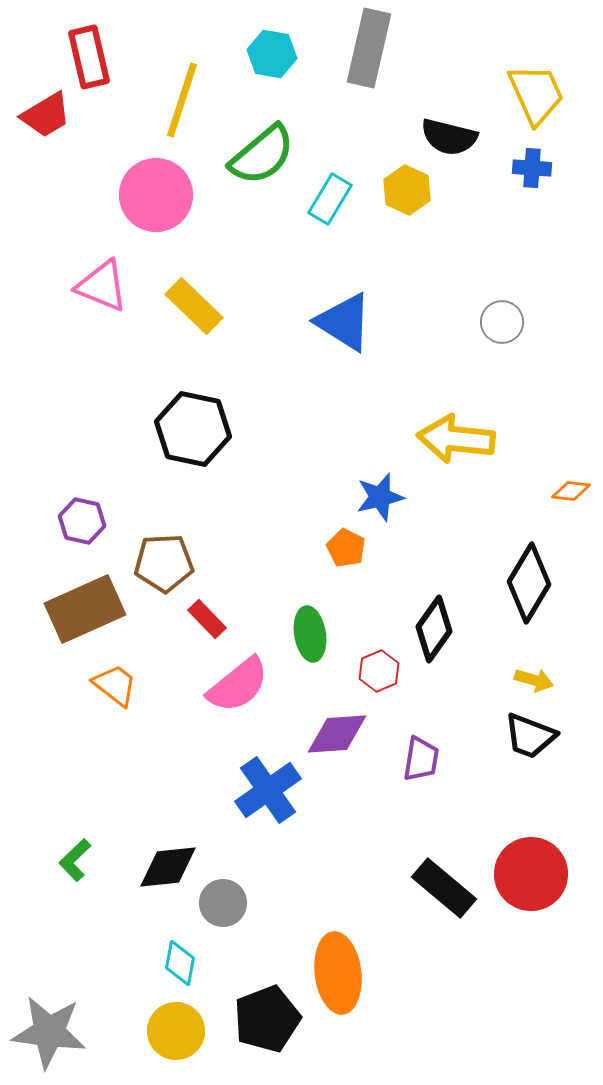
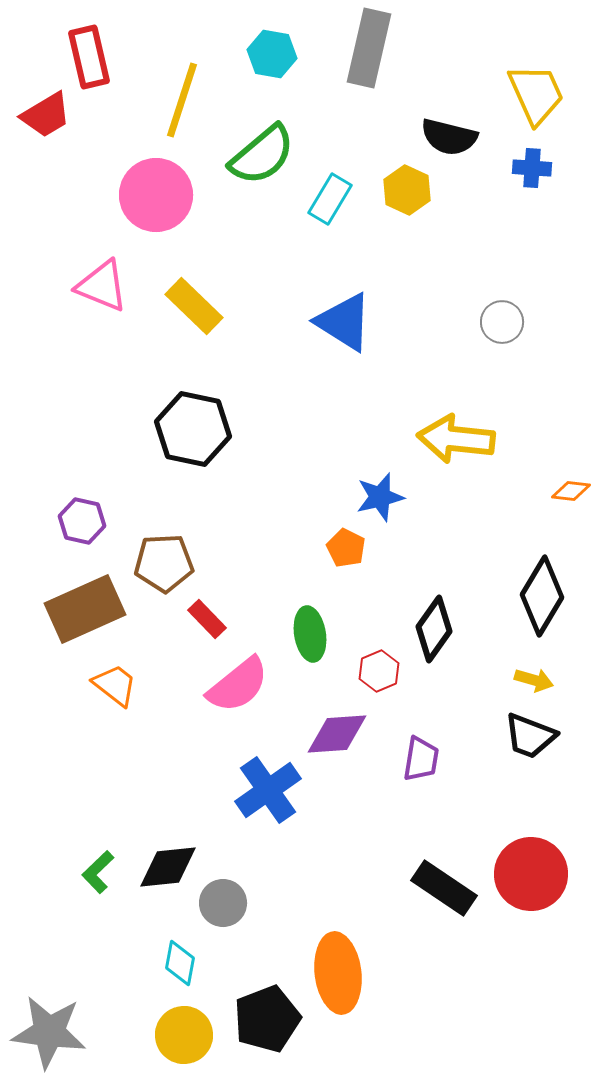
black diamond at (529, 583): moved 13 px right, 13 px down
green L-shape at (75, 860): moved 23 px right, 12 px down
black rectangle at (444, 888): rotated 6 degrees counterclockwise
yellow circle at (176, 1031): moved 8 px right, 4 px down
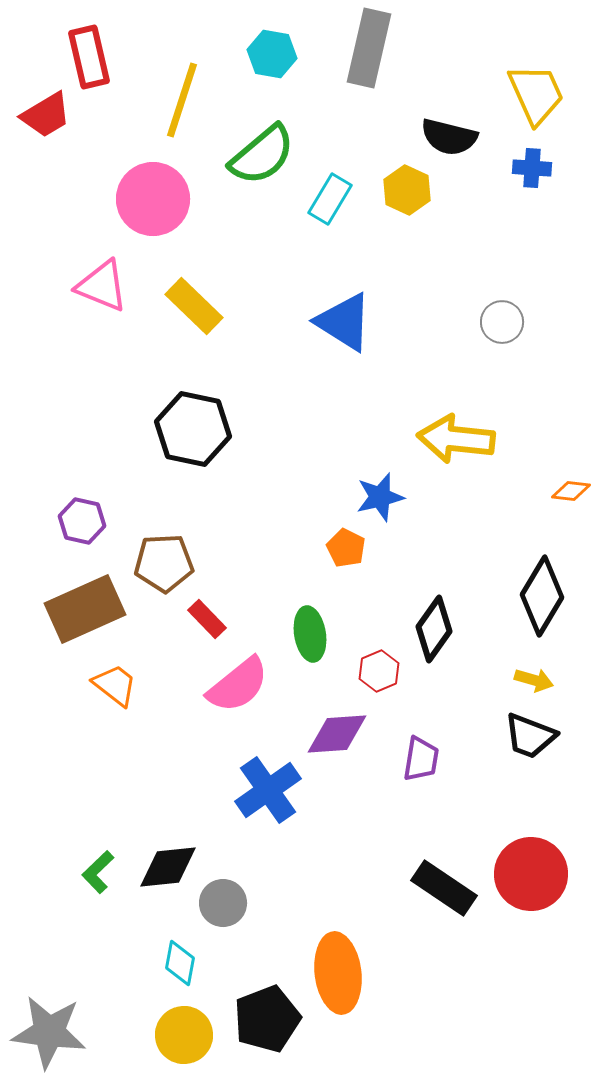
pink circle at (156, 195): moved 3 px left, 4 px down
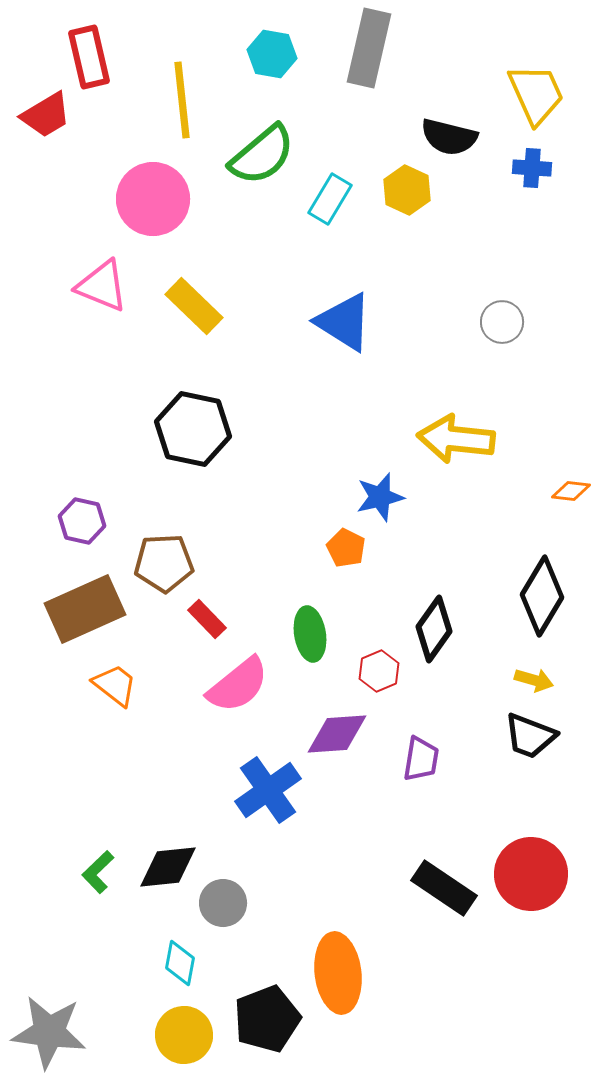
yellow line at (182, 100): rotated 24 degrees counterclockwise
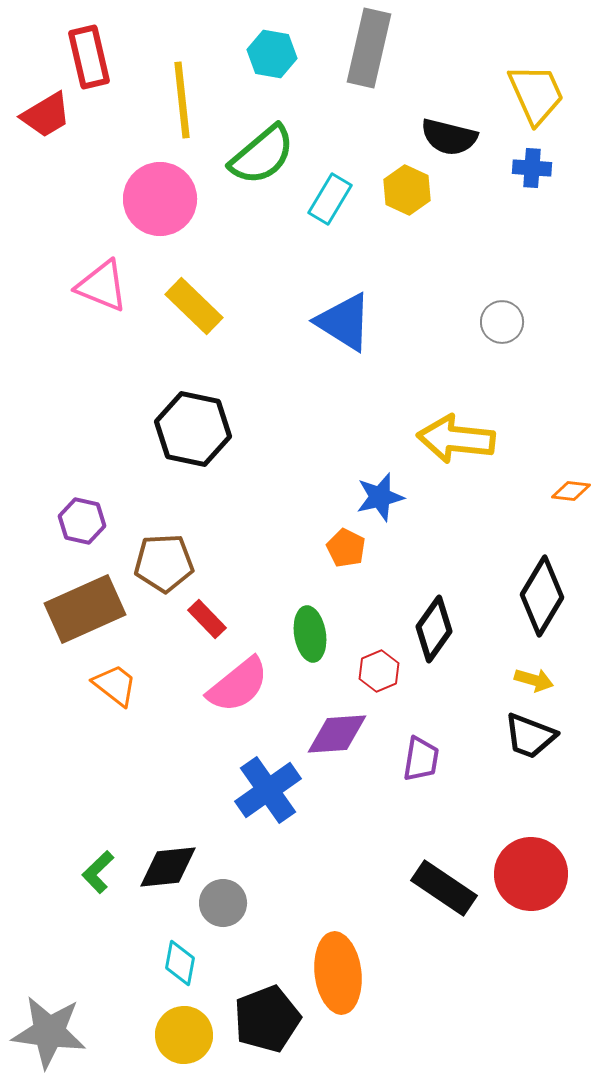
pink circle at (153, 199): moved 7 px right
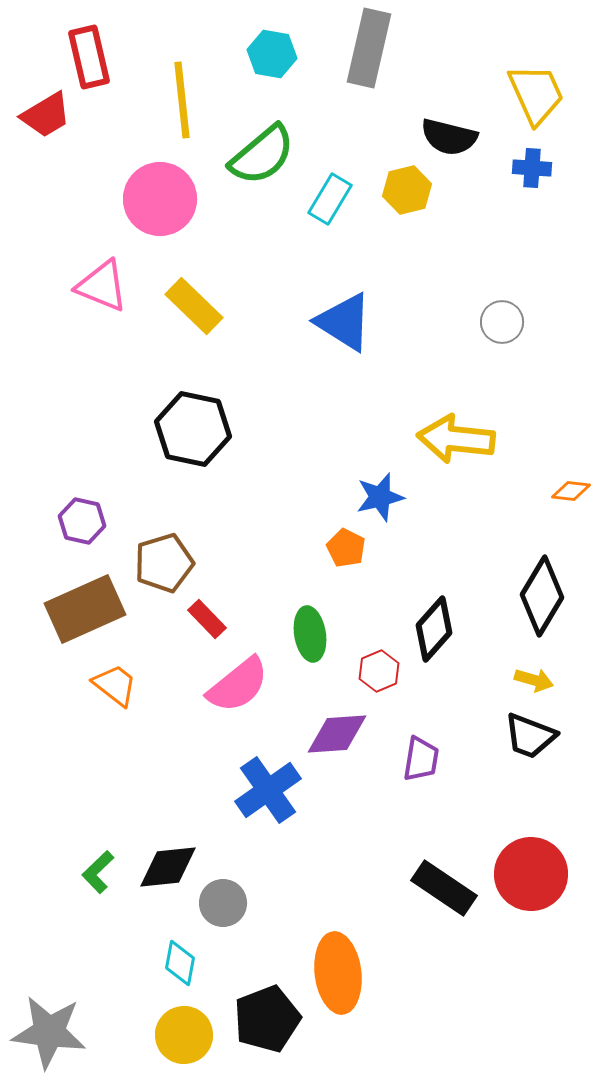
yellow hexagon at (407, 190): rotated 21 degrees clockwise
brown pentagon at (164, 563): rotated 14 degrees counterclockwise
black diamond at (434, 629): rotated 6 degrees clockwise
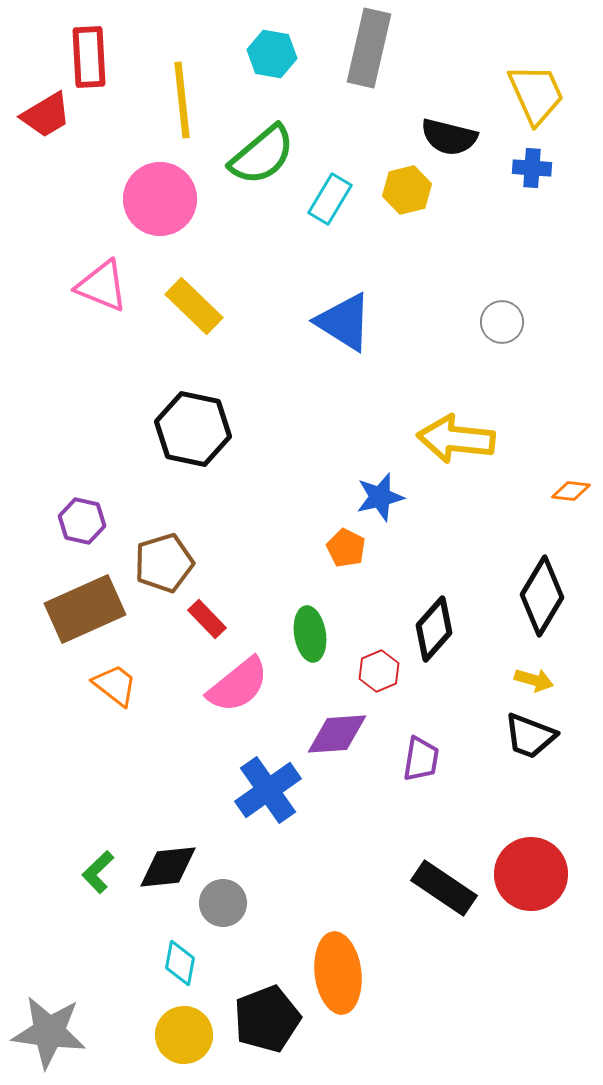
red rectangle at (89, 57): rotated 10 degrees clockwise
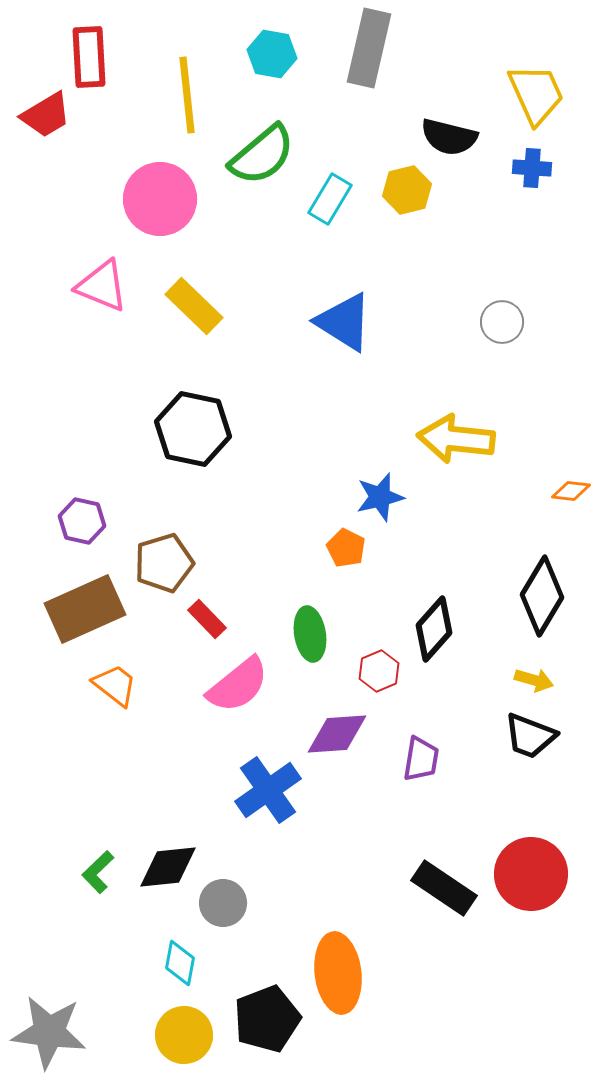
yellow line at (182, 100): moved 5 px right, 5 px up
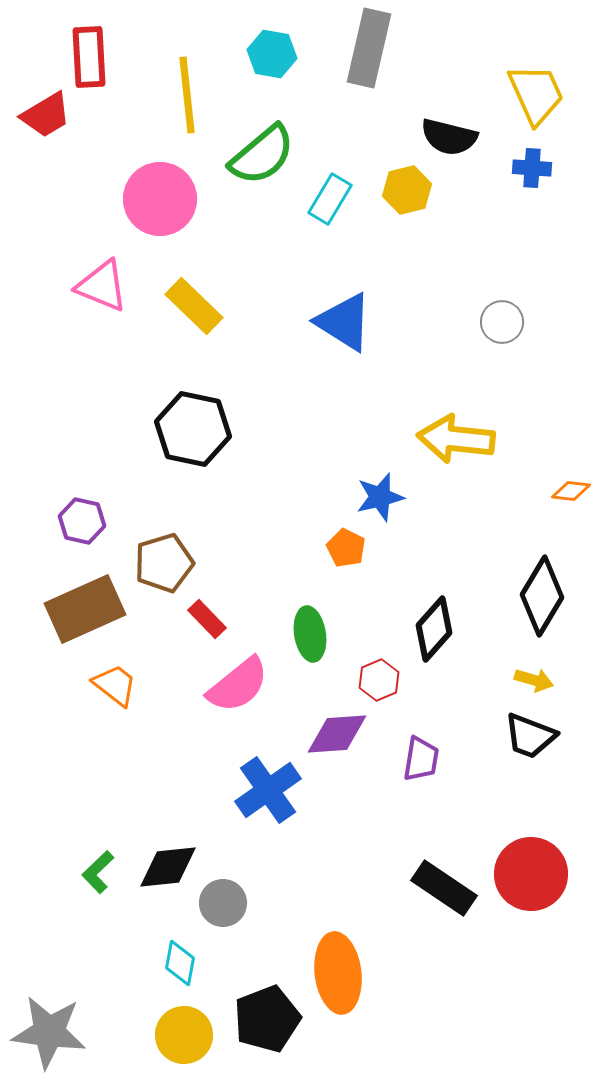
red hexagon at (379, 671): moved 9 px down
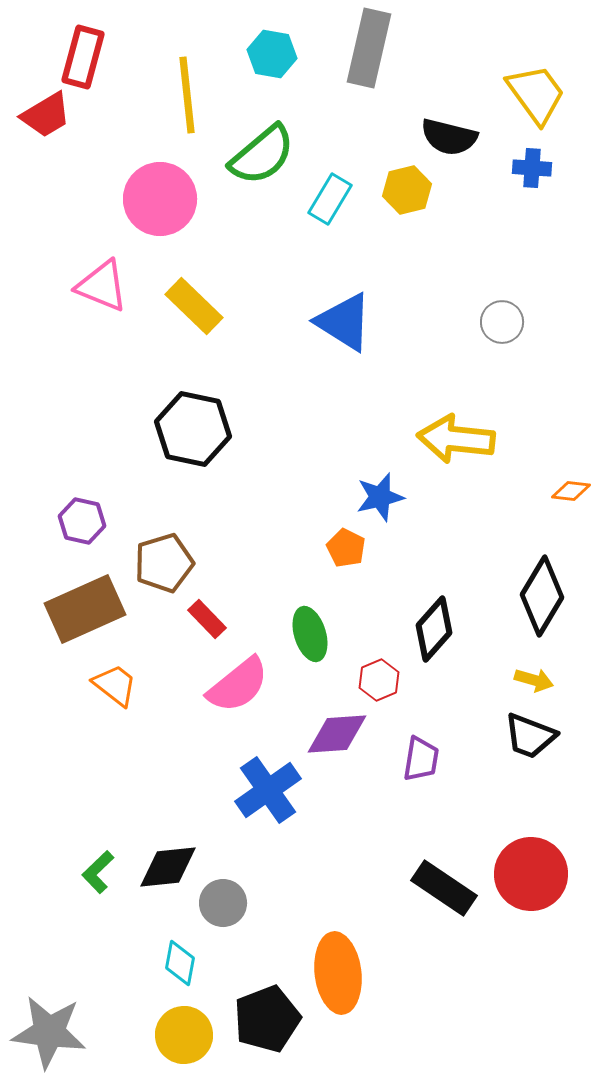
red rectangle at (89, 57): moved 6 px left; rotated 18 degrees clockwise
yellow trapezoid at (536, 94): rotated 12 degrees counterclockwise
green ellipse at (310, 634): rotated 8 degrees counterclockwise
